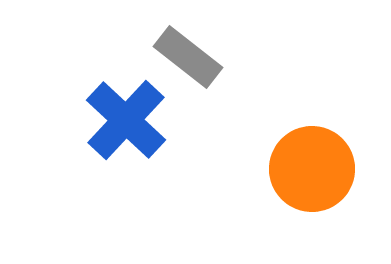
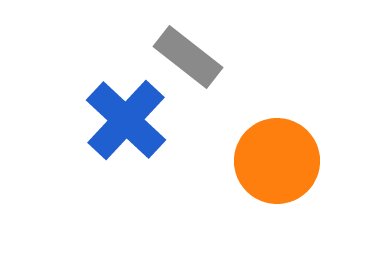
orange circle: moved 35 px left, 8 px up
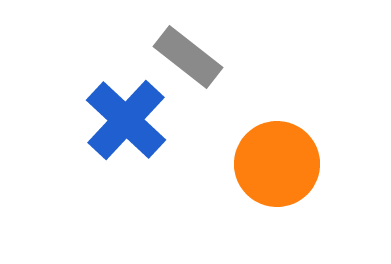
orange circle: moved 3 px down
